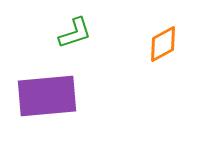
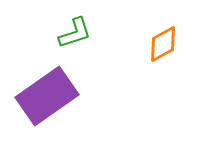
purple rectangle: rotated 30 degrees counterclockwise
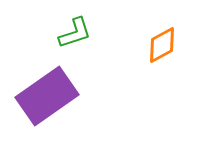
orange diamond: moved 1 px left, 1 px down
